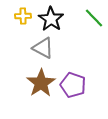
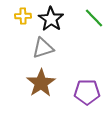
gray triangle: rotated 45 degrees counterclockwise
purple pentagon: moved 14 px right, 7 px down; rotated 20 degrees counterclockwise
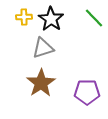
yellow cross: moved 1 px right, 1 px down
